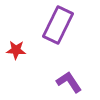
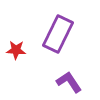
purple rectangle: moved 9 px down
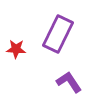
red star: moved 1 px up
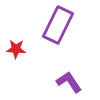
purple rectangle: moved 9 px up
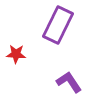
red star: moved 5 px down
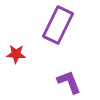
purple L-shape: rotated 12 degrees clockwise
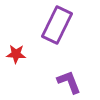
purple rectangle: moved 1 px left
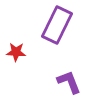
red star: moved 2 px up
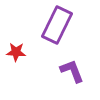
purple L-shape: moved 3 px right, 11 px up
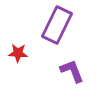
red star: moved 2 px right, 1 px down
